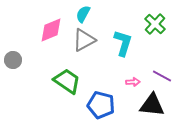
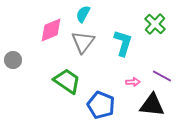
gray triangle: moved 1 px left, 2 px down; rotated 25 degrees counterclockwise
blue pentagon: rotated 8 degrees clockwise
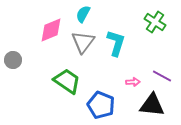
green cross: moved 2 px up; rotated 10 degrees counterclockwise
cyan L-shape: moved 7 px left
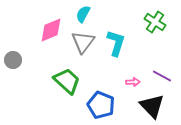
green trapezoid: rotated 8 degrees clockwise
black triangle: moved 1 px down; rotated 40 degrees clockwise
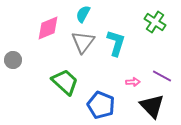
pink diamond: moved 3 px left, 2 px up
green trapezoid: moved 2 px left, 1 px down
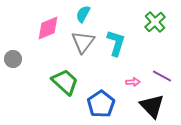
green cross: rotated 15 degrees clockwise
gray circle: moved 1 px up
blue pentagon: moved 1 px up; rotated 16 degrees clockwise
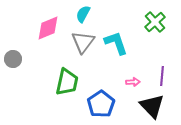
cyan L-shape: rotated 36 degrees counterclockwise
purple line: rotated 66 degrees clockwise
green trapezoid: moved 2 px right; rotated 60 degrees clockwise
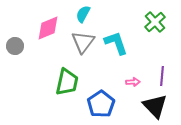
gray circle: moved 2 px right, 13 px up
black triangle: moved 3 px right
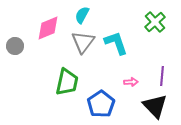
cyan semicircle: moved 1 px left, 1 px down
pink arrow: moved 2 px left
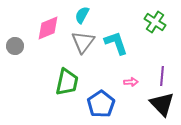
green cross: rotated 15 degrees counterclockwise
black triangle: moved 7 px right, 2 px up
